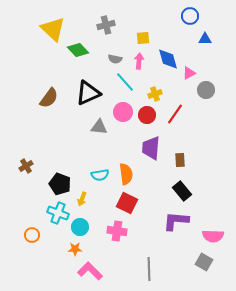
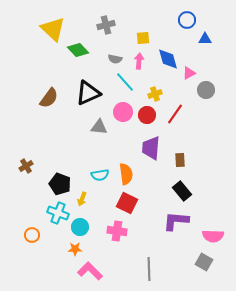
blue circle: moved 3 px left, 4 px down
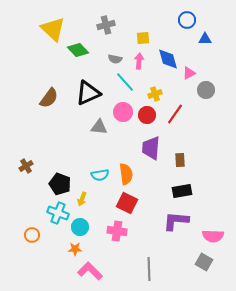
black rectangle: rotated 60 degrees counterclockwise
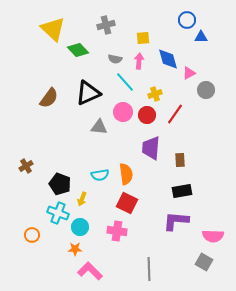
blue triangle: moved 4 px left, 2 px up
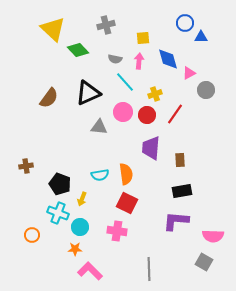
blue circle: moved 2 px left, 3 px down
brown cross: rotated 24 degrees clockwise
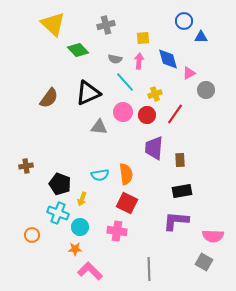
blue circle: moved 1 px left, 2 px up
yellow triangle: moved 5 px up
purple trapezoid: moved 3 px right
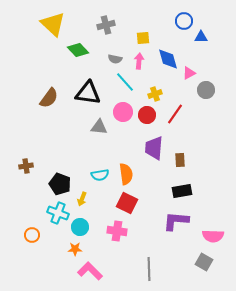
black triangle: rotated 32 degrees clockwise
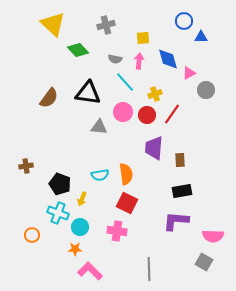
red line: moved 3 px left
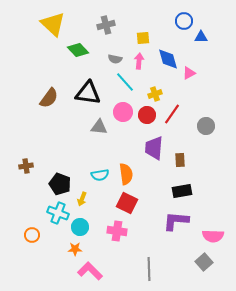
gray circle: moved 36 px down
gray square: rotated 18 degrees clockwise
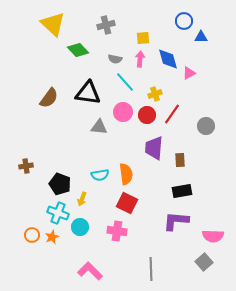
pink arrow: moved 1 px right, 2 px up
orange star: moved 23 px left, 12 px up; rotated 24 degrees counterclockwise
gray line: moved 2 px right
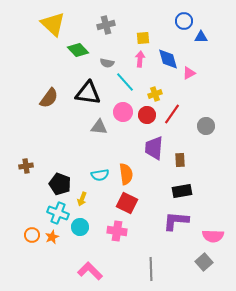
gray semicircle: moved 8 px left, 4 px down
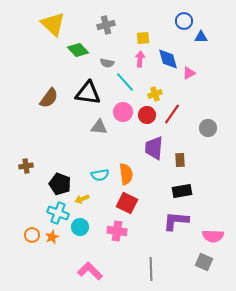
gray circle: moved 2 px right, 2 px down
yellow arrow: rotated 48 degrees clockwise
gray square: rotated 24 degrees counterclockwise
